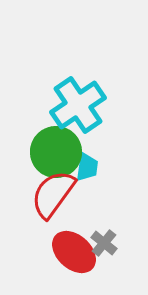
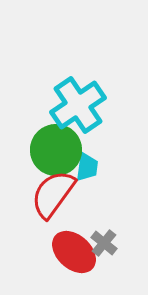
green circle: moved 2 px up
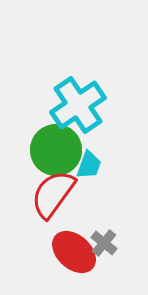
cyan trapezoid: moved 2 px right, 2 px up; rotated 12 degrees clockwise
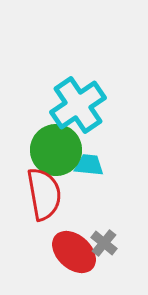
cyan trapezoid: rotated 104 degrees counterclockwise
red semicircle: moved 9 px left; rotated 134 degrees clockwise
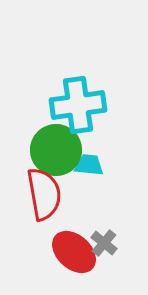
cyan cross: rotated 26 degrees clockwise
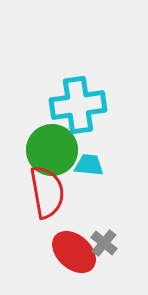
green circle: moved 4 px left
red semicircle: moved 3 px right, 2 px up
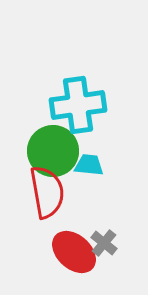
green circle: moved 1 px right, 1 px down
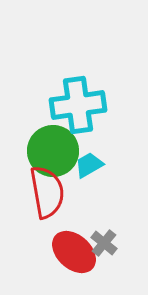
cyan trapezoid: rotated 36 degrees counterclockwise
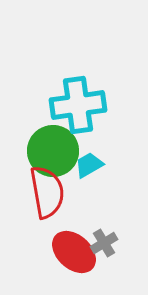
gray cross: rotated 20 degrees clockwise
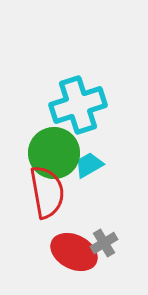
cyan cross: rotated 10 degrees counterclockwise
green circle: moved 1 px right, 2 px down
red ellipse: rotated 15 degrees counterclockwise
